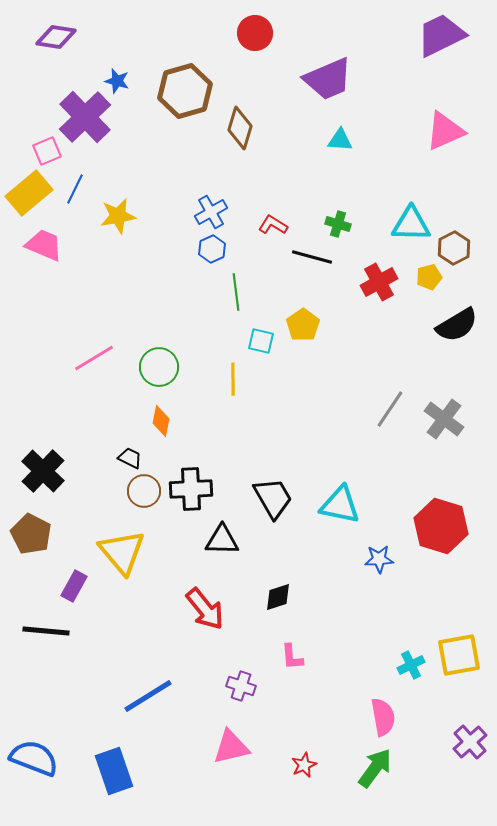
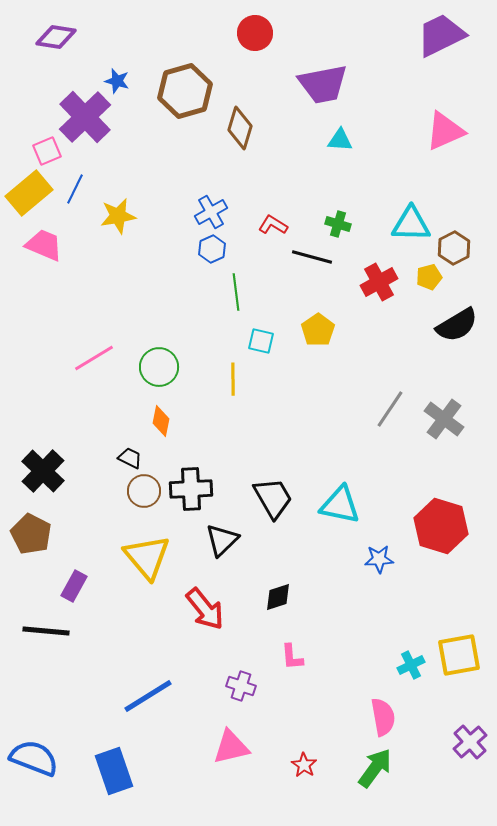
purple trapezoid at (328, 79): moved 5 px left, 5 px down; rotated 12 degrees clockwise
yellow pentagon at (303, 325): moved 15 px right, 5 px down
black triangle at (222, 540): rotated 45 degrees counterclockwise
yellow triangle at (122, 552): moved 25 px right, 5 px down
red star at (304, 765): rotated 15 degrees counterclockwise
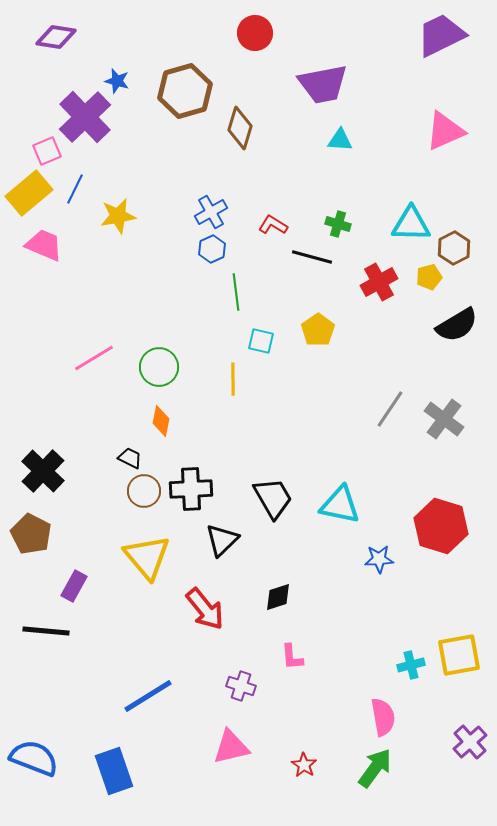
cyan cross at (411, 665): rotated 12 degrees clockwise
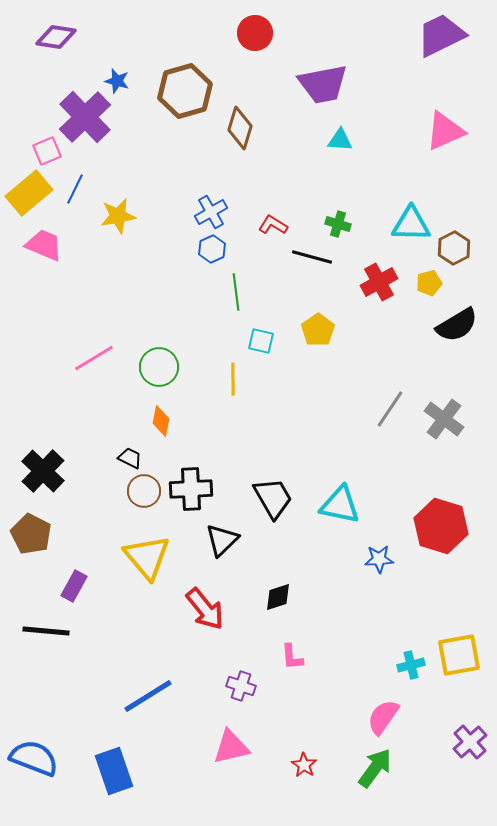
yellow pentagon at (429, 277): moved 6 px down
pink semicircle at (383, 717): rotated 135 degrees counterclockwise
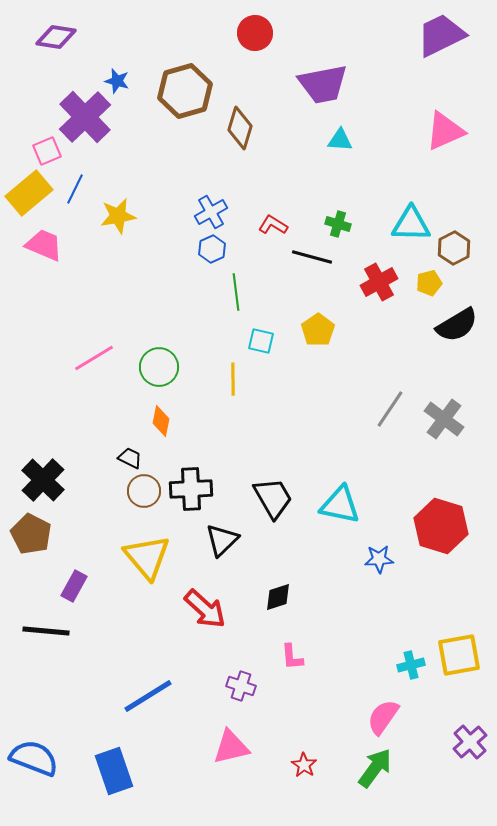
black cross at (43, 471): moved 9 px down
red arrow at (205, 609): rotated 9 degrees counterclockwise
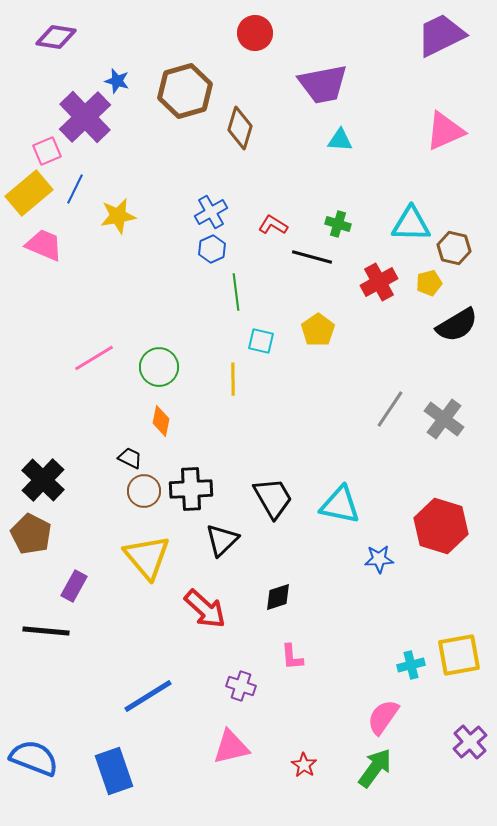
brown hexagon at (454, 248): rotated 20 degrees counterclockwise
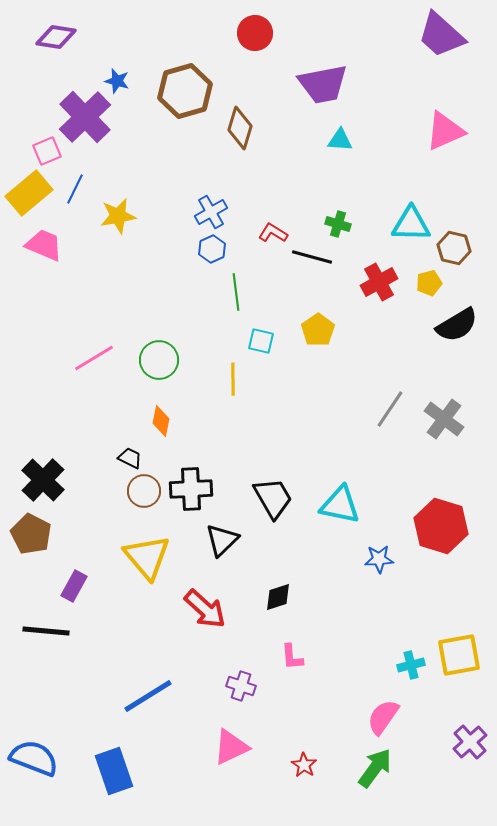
purple trapezoid at (441, 35): rotated 112 degrees counterclockwise
red L-shape at (273, 225): moved 8 px down
green circle at (159, 367): moved 7 px up
pink triangle at (231, 747): rotated 12 degrees counterclockwise
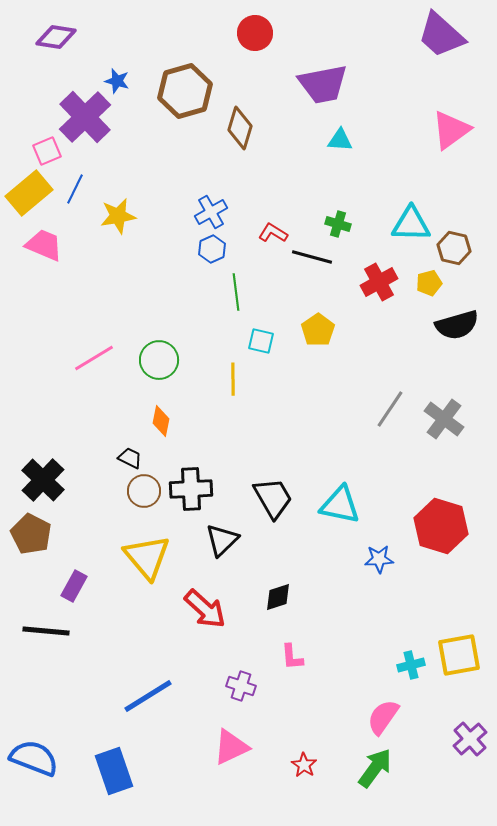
pink triangle at (445, 131): moved 6 px right, 1 px up; rotated 12 degrees counterclockwise
black semicircle at (457, 325): rotated 15 degrees clockwise
purple cross at (470, 742): moved 3 px up
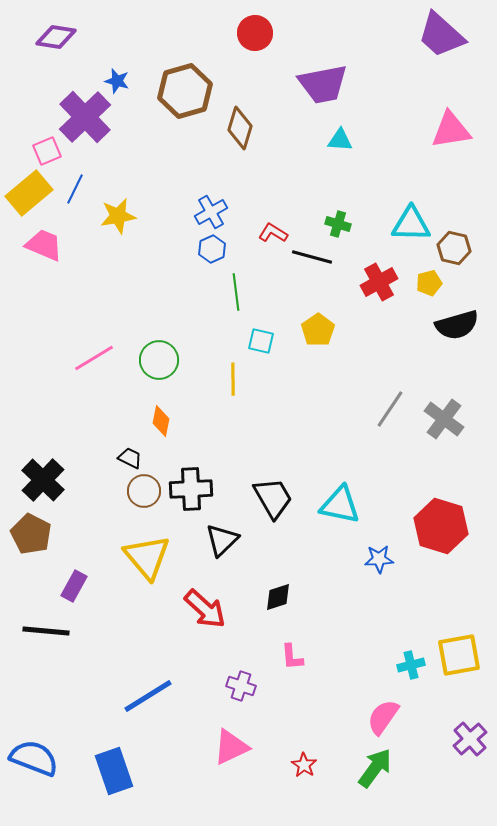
pink triangle at (451, 130): rotated 27 degrees clockwise
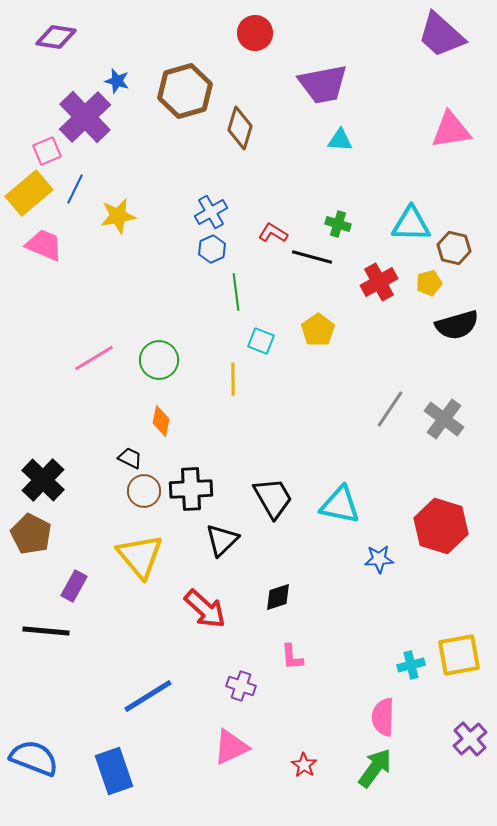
cyan square at (261, 341): rotated 8 degrees clockwise
yellow triangle at (147, 557): moved 7 px left, 1 px up
pink semicircle at (383, 717): rotated 33 degrees counterclockwise
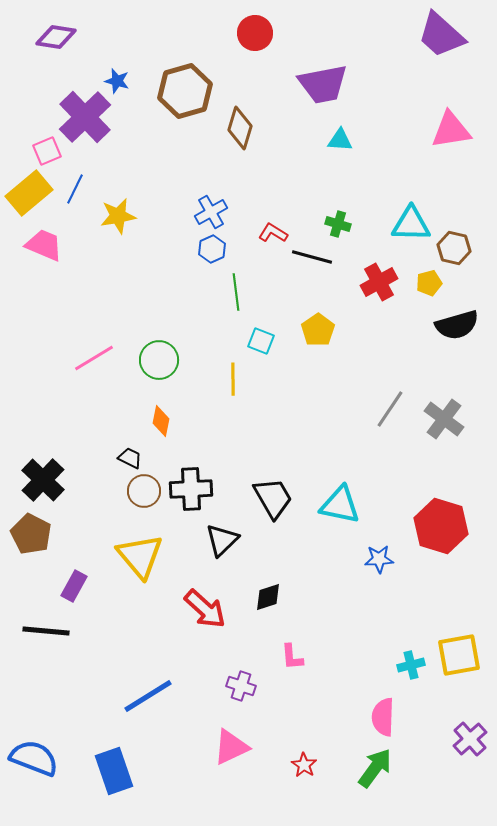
black diamond at (278, 597): moved 10 px left
